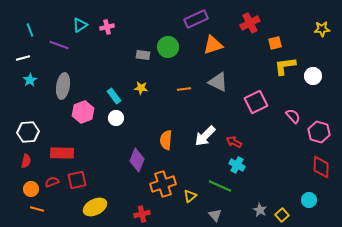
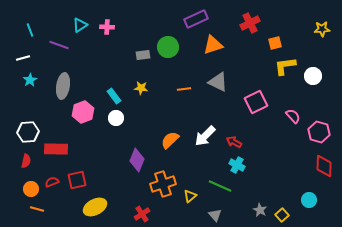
pink cross at (107, 27): rotated 16 degrees clockwise
gray rectangle at (143, 55): rotated 16 degrees counterclockwise
orange semicircle at (166, 140): moved 4 px right; rotated 42 degrees clockwise
red rectangle at (62, 153): moved 6 px left, 4 px up
red diamond at (321, 167): moved 3 px right, 1 px up
red cross at (142, 214): rotated 21 degrees counterclockwise
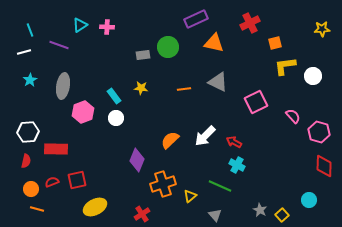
orange triangle at (213, 45): moved 1 px right, 2 px up; rotated 30 degrees clockwise
white line at (23, 58): moved 1 px right, 6 px up
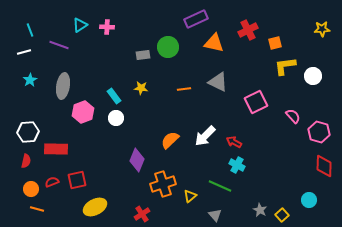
red cross at (250, 23): moved 2 px left, 7 px down
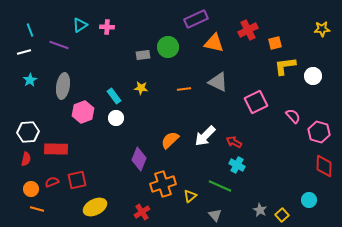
purple diamond at (137, 160): moved 2 px right, 1 px up
red semicircle at (26, 161): moved 2 px up
red cross at (142, 214): moved 2 px up
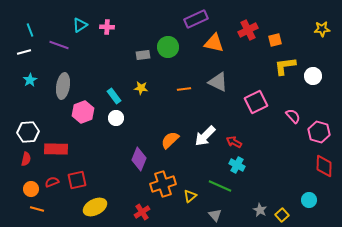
orange square at (275, 43): moved 3 px up
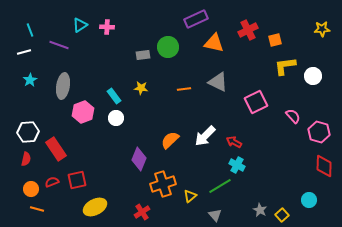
red rectangle at (56, 149): rotated 55 degrees clockwise
green line at (220, 186): rotated 55 degrees counterclockwise
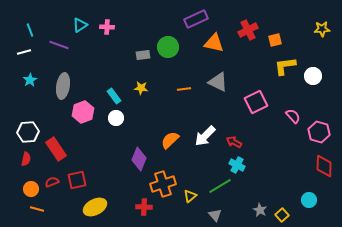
red cross at (142, 212): moved 2 px right, 5 px up; rotated 35 degrees clockwise
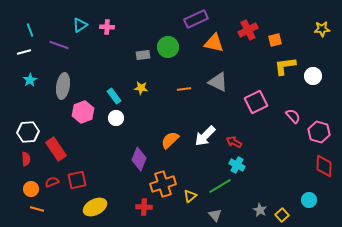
red semicircle at (26, 159): rotated 16 degrees counterclockwise
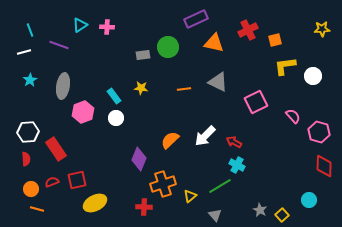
yellow ellipse at (95, 207): moved 4 px up
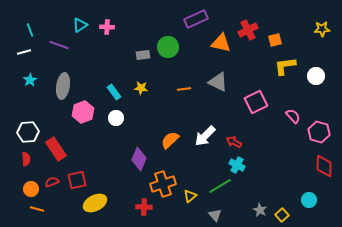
orange triangle at (214, 43): moved 7 px right
white circle at (313, 76): moved 3 px right
cyan rectangle at (114, 96): moved 4 px up
